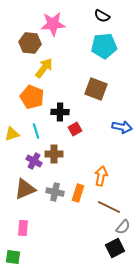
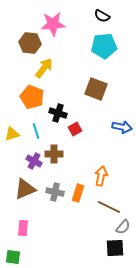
black cross: moved 2 px left, 1 px down; rotated 18 degrees clockwise
black square: rotated 24 degrees clockwise
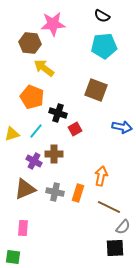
yellow arrow: rotated 90 degrees counterclockwise
brown square: moved 1 px down
cyan line: rotated 56 degrees clockwise
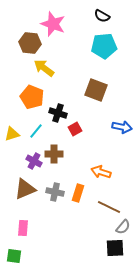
pink star: rotated 25 degrees clockwise
orange arrow: moved 4 px up; rotated 84 degrees counterclockwise
green square: moved 1 px right, 1 px up
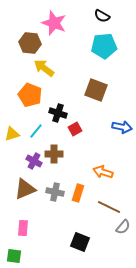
pink star: moved 1 px right, 1 px up
orange pentagon: moved 2 px left, 2 px up
orange arrow: moved 2 px right
black square: moved 35 px left, 6 px up; rotated 24 degrees clockwise
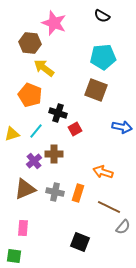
cyan pentagon: moved 1 px left, 11 px down
purple cross: rotated 21 degrees clockwise
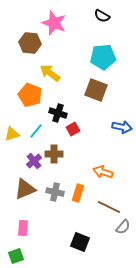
yellow arrow: moved 6 px right, 5 px down
red square: moved 2 px left
green square: moved 2 px right; rotated 28 degrees counterclockwise
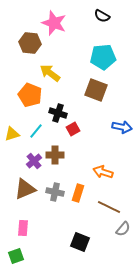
brown cross: moved 1 px right, 1 px down
gray semicircle: moved 2 px down
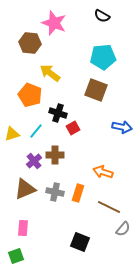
red square: moved 1 px up
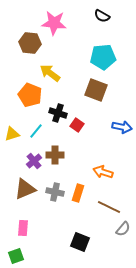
pink star: rotated 15 degrees counterclockwise
red square: moved 4 px right, 3 px up; rotated 24 degrees counterclockwise
